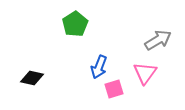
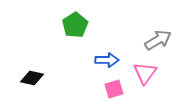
green pentagon: moved 1 px down
blue arrow: moved 8 px right, 7 px up; rotated 110 degrees counterclockwise
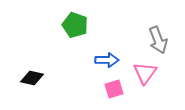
green pentagon: rotated 20 degrees counterclockwise
gray arrow: rotated 100 degrees clockwise
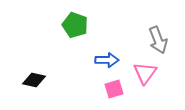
black diamond: moved 2 px right, 2 px down
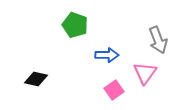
blue arrow: moved 5 px up
black diamond: moved 2 px right, 1 px up
pink square: moved 1 px down; rotated 18 degrees counterclockwise
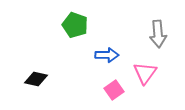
gray arrow: moved 6 px up; rotated 16 degrees clockwise
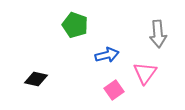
blue arrow: rotated 15 degrees counterclockwise
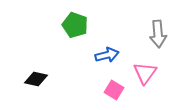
pink square: rotated 24 degrees counterclockwise
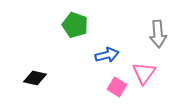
pink triangle: moved 1 px left
black diamond: moved 1 px left, 1 px up
pink square: moved 3 px right, 3 px up
